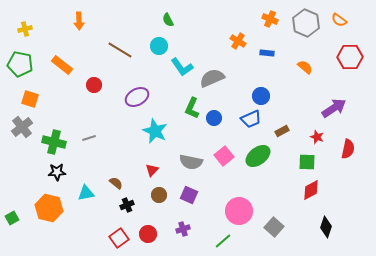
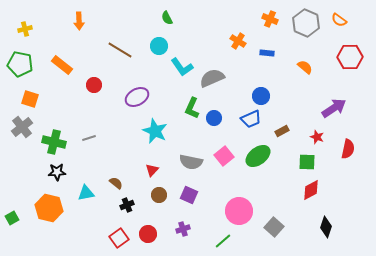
green semicircle at (168, 20): moved 1 px left, 2 px up
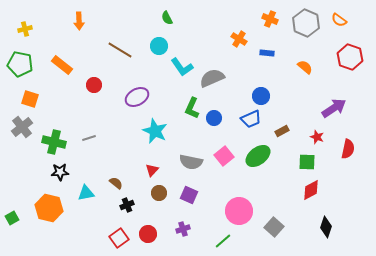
orange cross at (238, 41): moved 1 px right, 2 px up
red hexagon at (350, 57): rotated 20 degrees clockwise
black star at (57, 172): moved 3 px right
brown circle at (159, 195): moved 2 px up
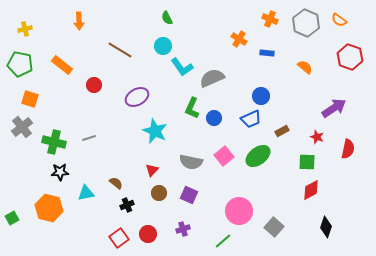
cyan circle at (159, 46): moved 4 px right
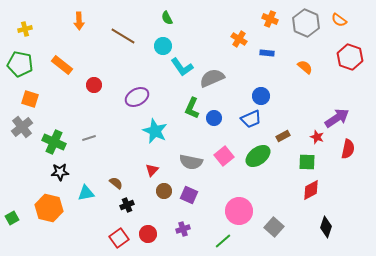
brown line at (120, 50): moved 3 px right, 14 px up
purple arrow at (334, 108): moved 3 px right, 10 px down
brown rectangle at (282, 131): moved 1 px right, 5 px down
green cross at (54, 142): rotated 10 degrees clockwise
brown circle at (159, 193): moved 5 px right, 2 px up
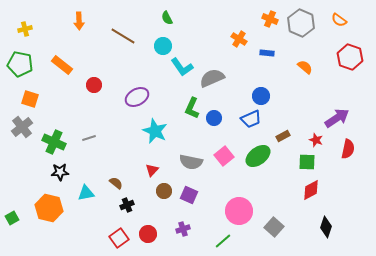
gray hexagon at (306, 23): moved 5 px left
red star at (317, 137): moved 1 px left, 3 px down
